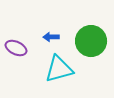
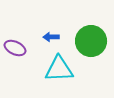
purple ellipse: moved 1 px left
cyan triangle: rotated 12 degrees clockwise
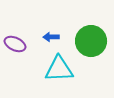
purple ellipse: moved 4 px up
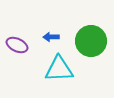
purple ellipse: moved 2 px right, 1 px down
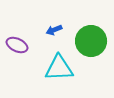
blue arrow: moved 3 px right, 7 px up; rotated 21 degrees counterclockwise
cyan triangle: moved 1 px up
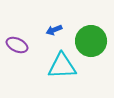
cyan triangle: moved 3 px right, 2 px up
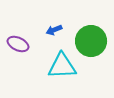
purple ellipse: moved 1 px right, 1 px up
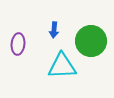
blue arrow: rotated 63 degrees counterclockwise
purple ellipse: rotated 70 degrees clockwise
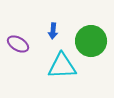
blue arrow: moved 1 px left, 1 px down
purple ellipse: rotated 65 degrees counterclockwise
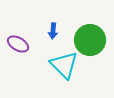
green circle: moved 1 px left, 1 px up
cyan triangle: moved 2 px right, 1 px up; rotated 48 degrees clockwise
